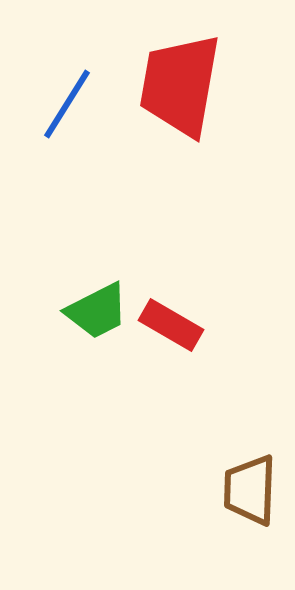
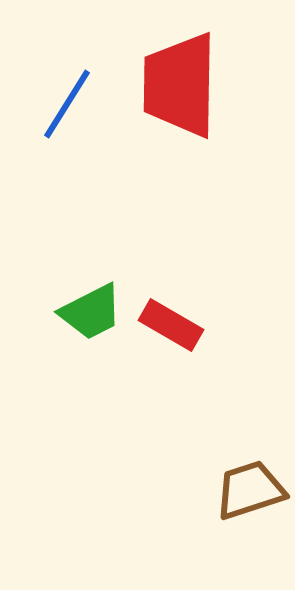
red trapezoid: rotated 9 degrees counterclockwise
green trapezoid: moved 6 px left, 1 px down
brown trapezoid: rotated 70 degrees clockwise
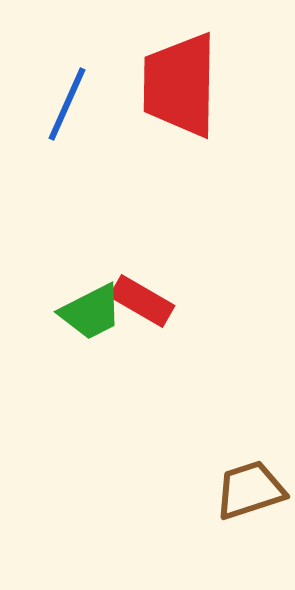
blue line: rotated 8 degrees counterclockwise
red rectangle: moved 29 px left, 24 px up
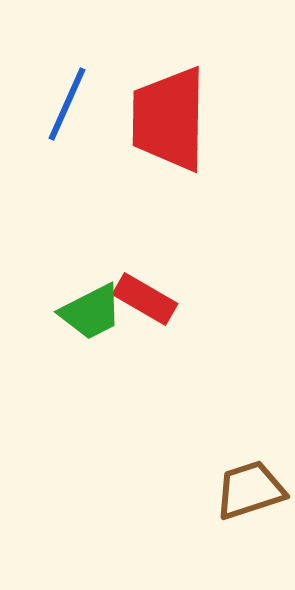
red trapezoid: moved 11 px left, 34 px down
red rectangle: moved 3 px right, 2 px up
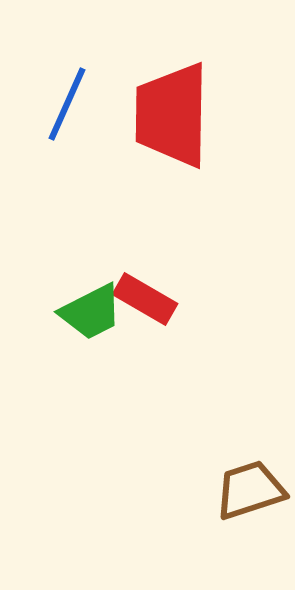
red trapezoid: moved 3 px right, 4 px up
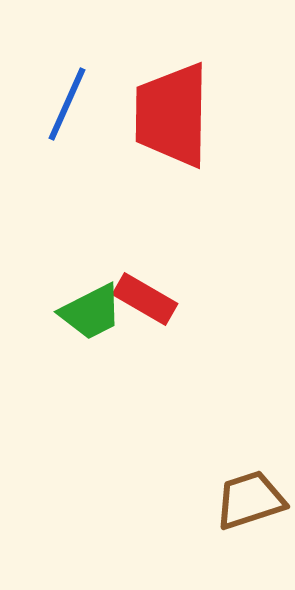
brown trapezoid: moved 10 px down
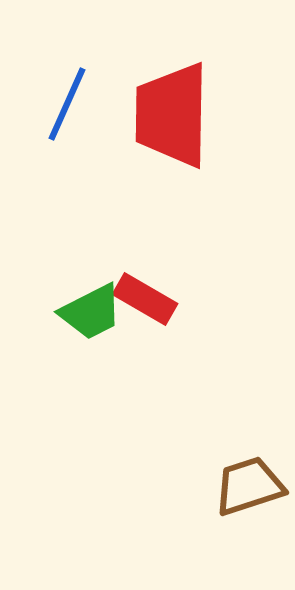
brown trapezoid: moved 1 px left, 14 px up
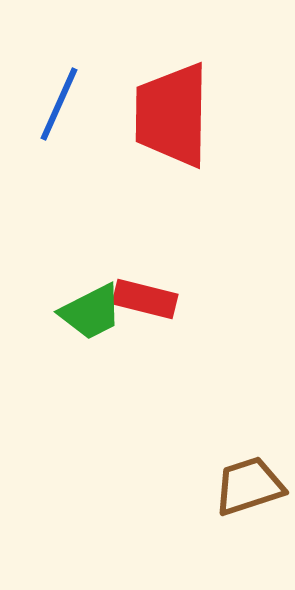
blue line: moved 8 px left
red rectangle: rotated 16 degrees counterclockwise
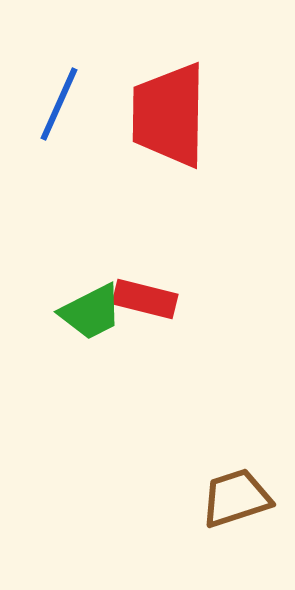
red trapezoid: moved 3 px left
brown trapezoid: moved 13 px left, 12 px down
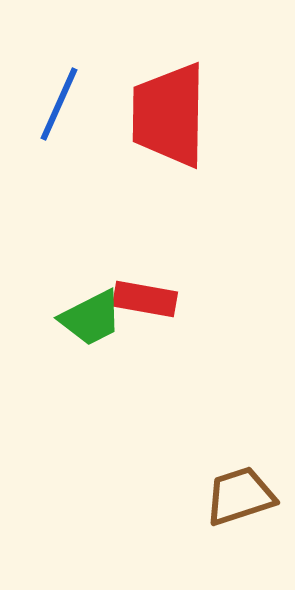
red rectangle: rotated 4 degrees counterclockwise
green trapezoid: moved 6 px down
brown trapezoid: moved 4 px right, 2 px up
